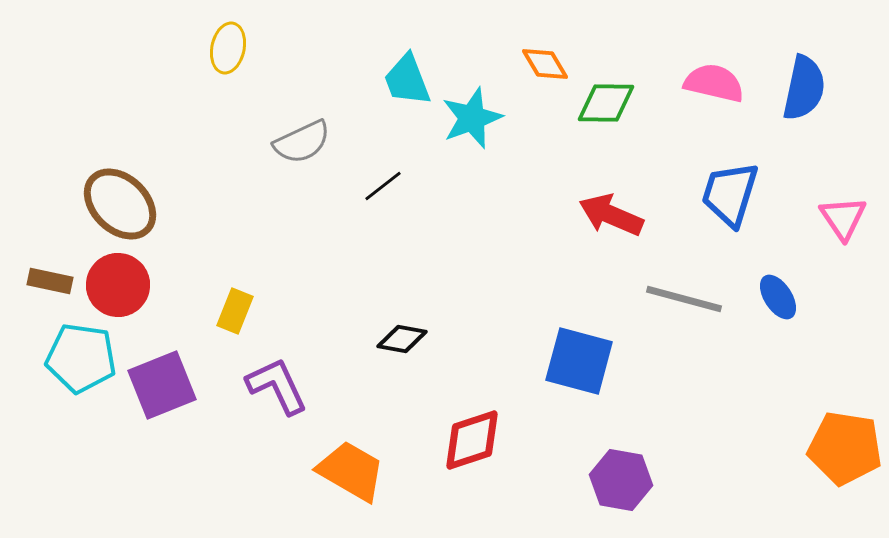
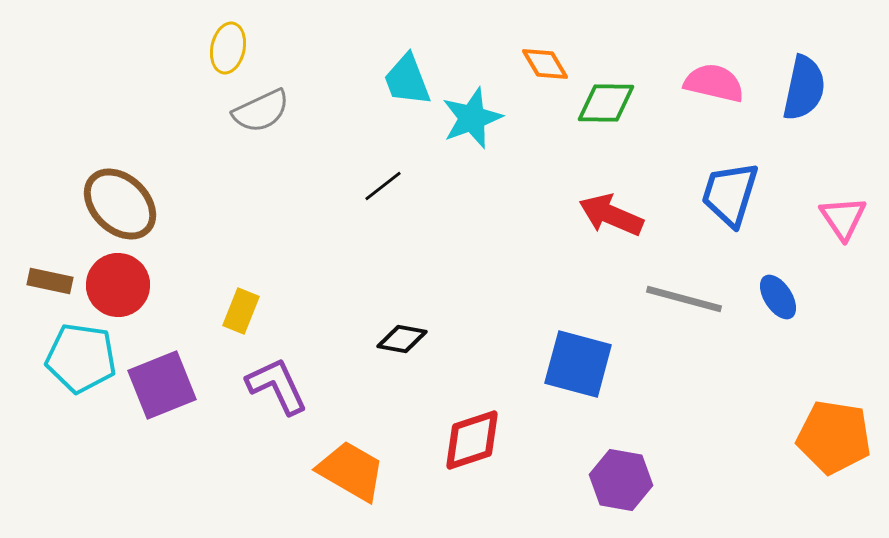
gray semicircle: moved 41 px left, 31 px up
yellow rectangle: moved 6 px right
blue square: moved 1 px left, 3 px down
orange pentagon: moved 11 px left, 11 px up
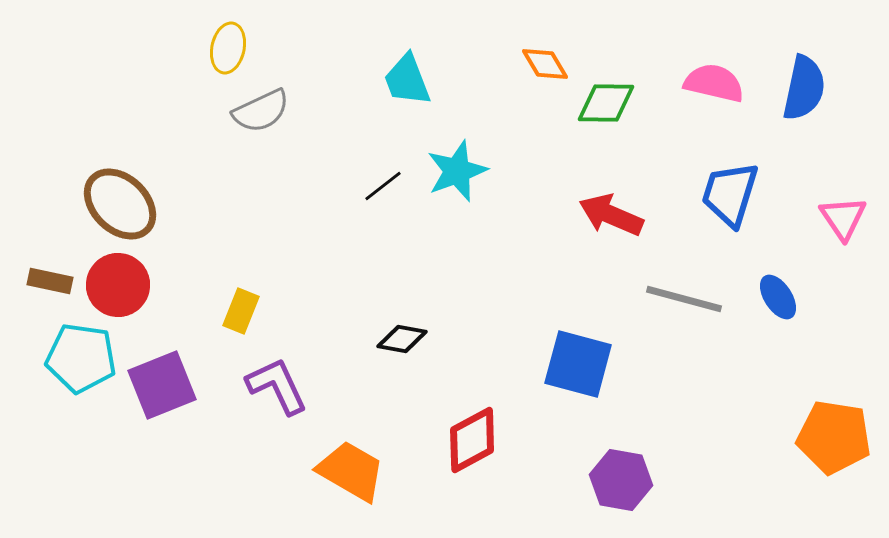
cyan star: moved 15 px left, 53 px down
red diamond: rotated 10 degrees counterclockwise
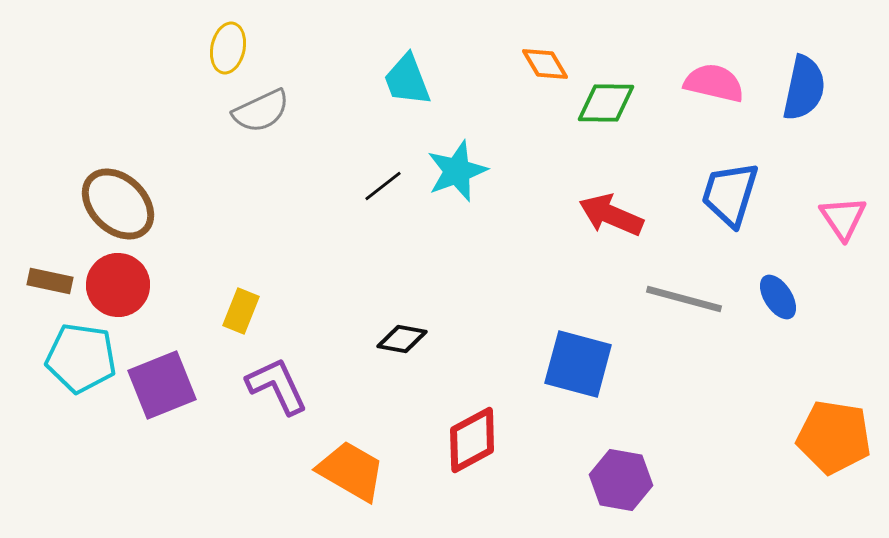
brown ellipse: moved 2 px left
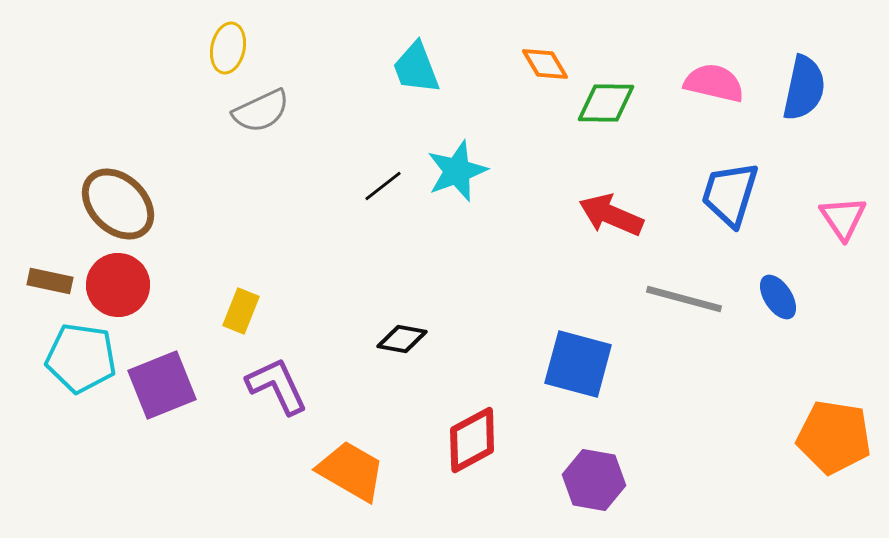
cyan trapezoid: moved 9 px right, 12 px up
purple hexagon: moved 27 px left
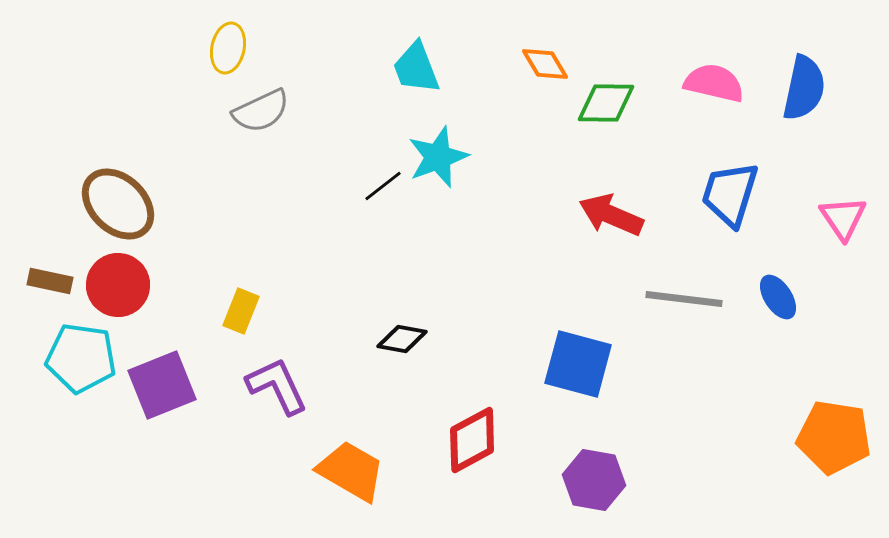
cyan star: moved 19 px left, 14 px up
gray line: rotated 8 degrees counterclockwise
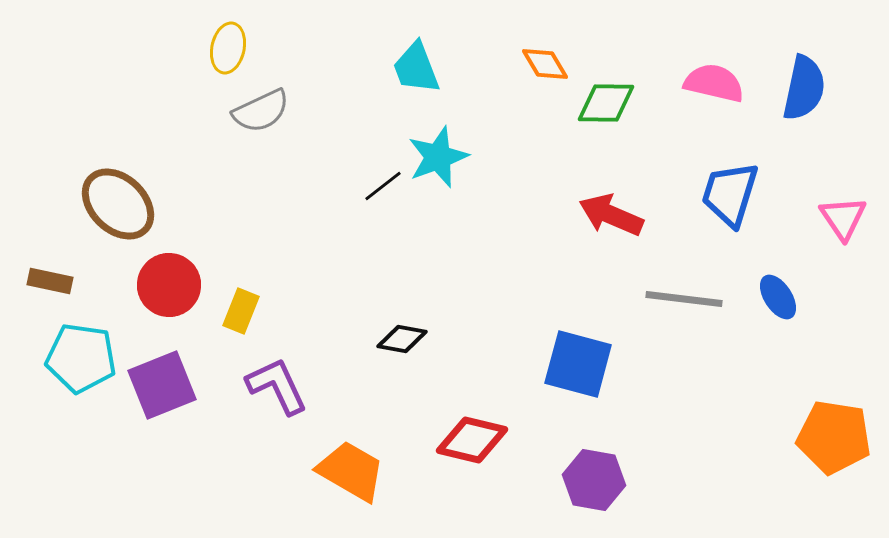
red circle: moved 51 px right
red diamond: rotated 42 degrees clockwise
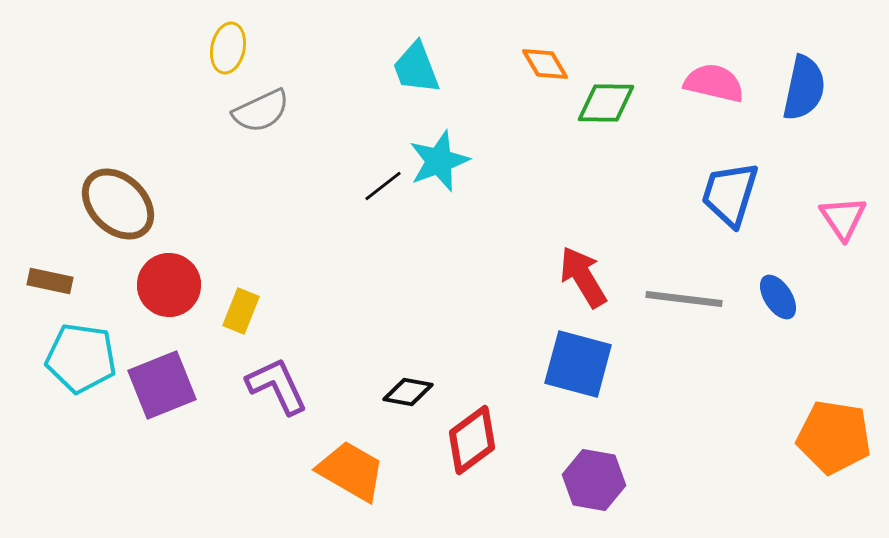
cyan star: moved 1 px right, 4 px down
red arrow: moved 28 px left, 62 px down; rotated 36 degrees clockwise
black diamond: moved 6 px right, 53 px down
red diamond: rotated 50 degrees counterclockwise
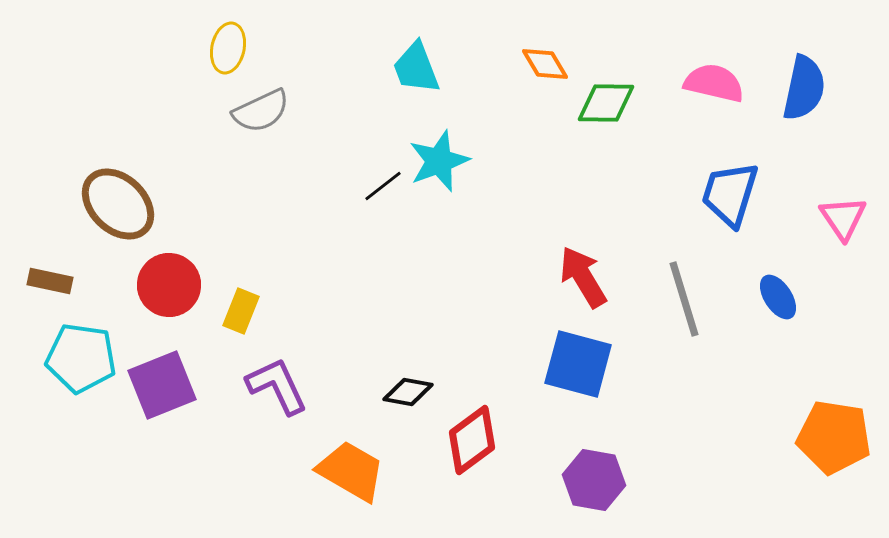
gray line: rotated 66 degrees clockwise
